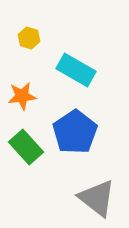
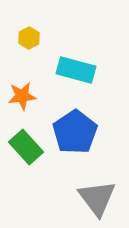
yellow hexagon: rotated 15 degrees clockwise
cyan rectangle: rotated 15 degrees counterclockwise
gray triangle: rotated 15 degrees clockwise
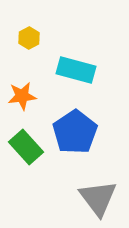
gray triangle: moved 1 px right
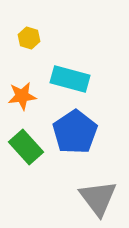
yellow hexagon: rotated 15 degrees counterclockwise
cyan rectangle: moved 6 px left, 9 px down
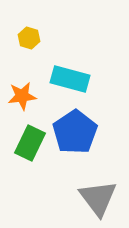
green rectangle: moved 4 px right, 4 px up; rotated 68 degrees clockwise
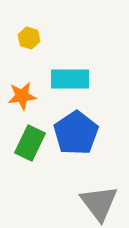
cyan rectangle: rotated 15 degrees counterclockwise
blue pentagon: moved 1 px right, 1 px down
gray triangle: moved 1 px right, 5 px down
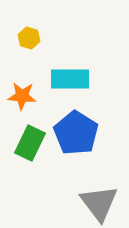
orange star: rotated 12 degrees clockwise
blue pentagon: rotated 6 degrees counterclockwise
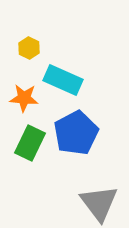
yellow hexagon: moved 10 px down; rotated 10 degrees clockwise
cyan rectangle: moved 7 px left, 1 px down; rotated 24 degrees clockwise
orange star: moved 2 px right, 2 px down
blue pentagon: rotated 12 degrees clockwise
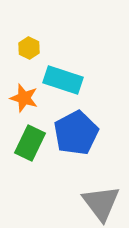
cyan rectangle: rotated 6 degrees counterclockwise
orange star: rotated 12 degrees clockwise
gray triangle: moved 2 px right
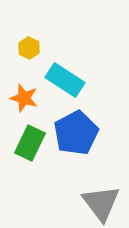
cyan rectangle: moved 2 px right; rotated 15 degrees clockwise
